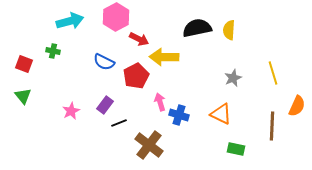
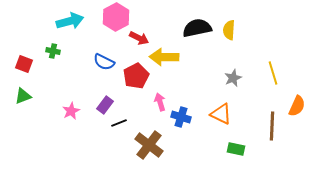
red arrow: moved 1 px up
green triangle: rotated 48 degrees clockwise
blue cross: moved 2 px right, 2 px down
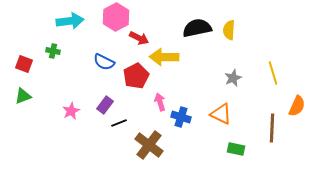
cyan arrow: rotated 8 degrees clockwise
brown line: moved 2 px down
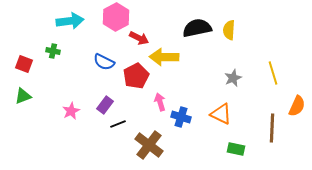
black line: moved 1 px left, 1 px down
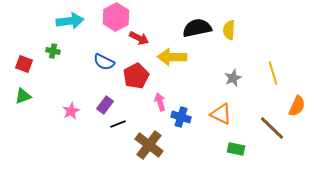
yellow arrow: moved 8 px right
brown line: rotated 48 degrees counterclockwise
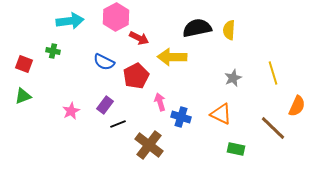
brown line: moved 1 px right
